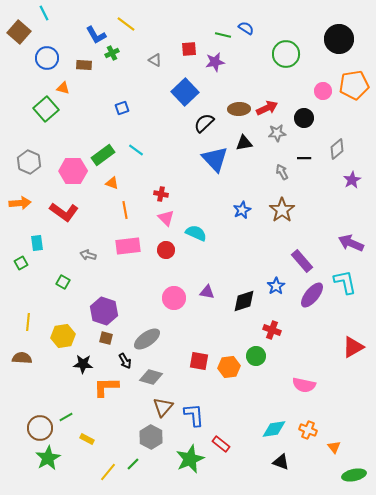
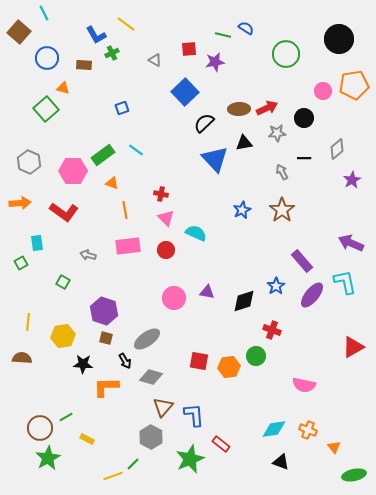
yellow line at (108, 472): moved 5 px right, 4 px down; rotated 30 degrees clockwise
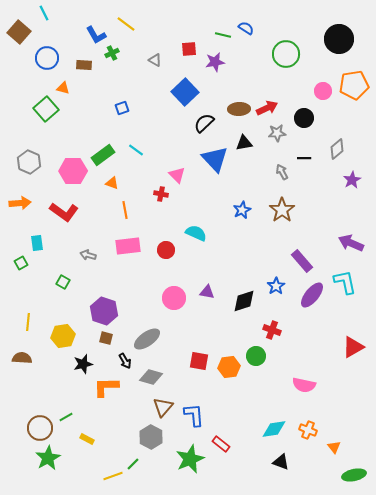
pink triangle at (166, 218): moved 11 px right, 43 px up
black star at (83, 364): rotated 18 degrees counterclockwise
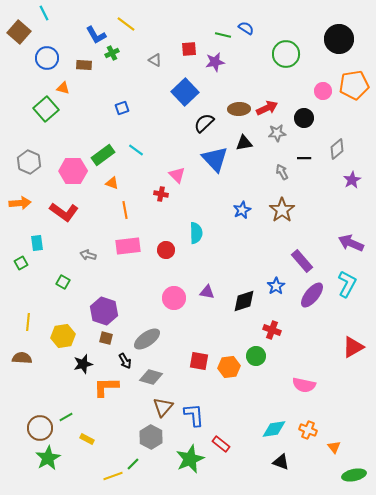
cyan semicircle at (196, 233): rotated 65 degrees clockwise
cyan L-shape at (345, 282): moved 2 px right, 2 px down; rotated 40 degrees clockwise
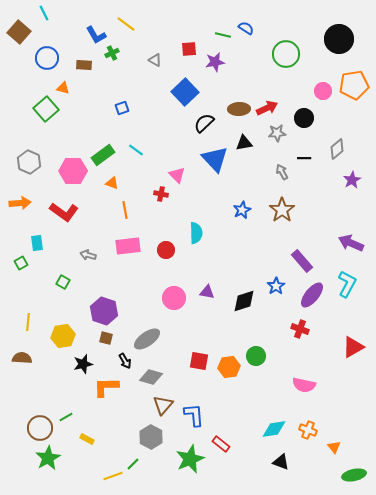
red cross at (272, 330): moved 28 px right, 1 px up
brown triangle at (163, 407): moved 2 px up
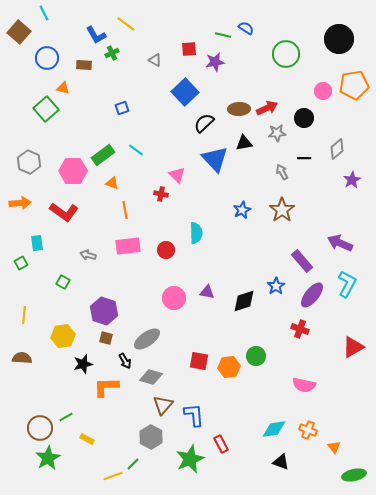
purple arrow at (351, 243): moved 11 px left
yellow line at (28, 322): moved 4 px left, 7 px up
red rectangle at (221, 444): rotated 24 degrees clockwise
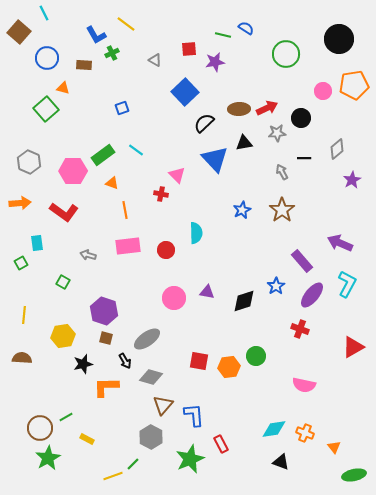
black circle at (304, 118): moved 3 px left
orange cross at (308, 430): moved 3 px left, 3 px down
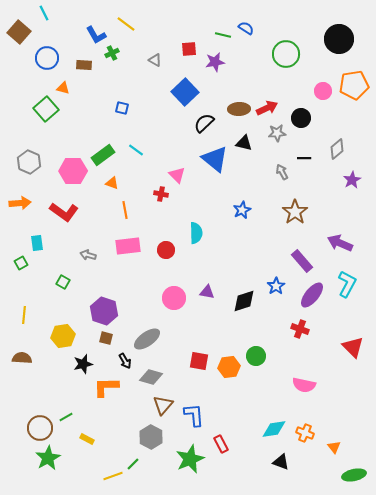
blue square at (122, 108): rotated 32 degrees clockwise
black triangle at (244, 143): rotated 24 degrees clockwise
blue triangle at (215, 159): rotated 8 degrees counterclockwise
brown star at (282, 210): moved 13 px right, 2 px down
red triangle at (353, 347): rotated 45 degrees counterclockwise
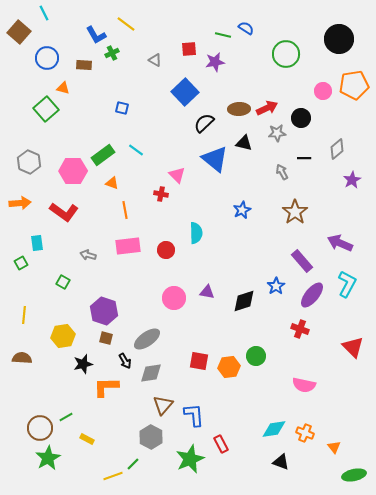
gray diamond at (151, 377): moved 4 px up; rotated 25 degrees counterclockwise
